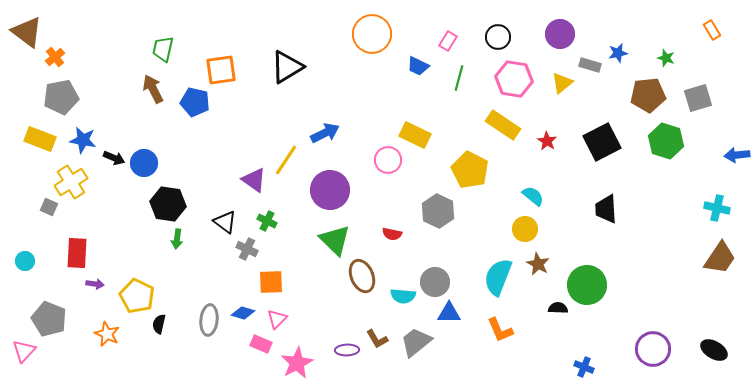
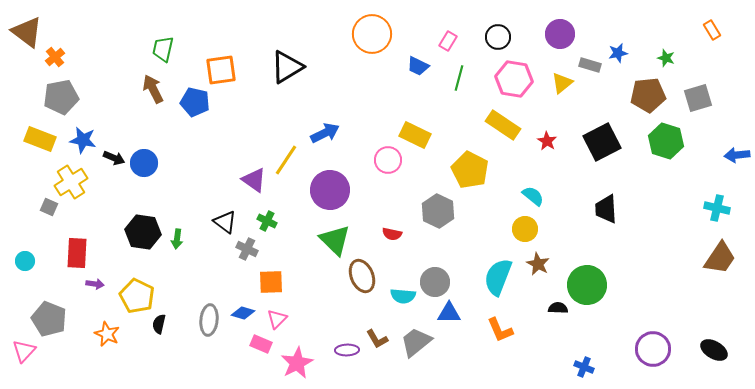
black hexagon at (168, 204): moved 25 px left, 28 px down
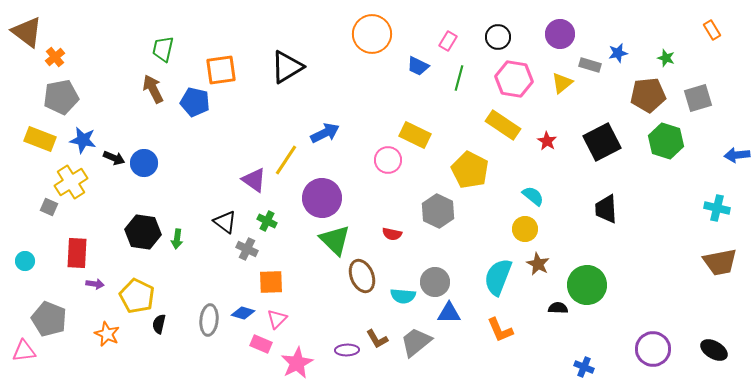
purple circle at (330, 190): moved 8 px left, 8 px down
brown trapezoid at (720, 258): moved 4 px down; rotated 45 degrees clockwise
pink triangle at (24, 351): rotated 40 degrees clockwise
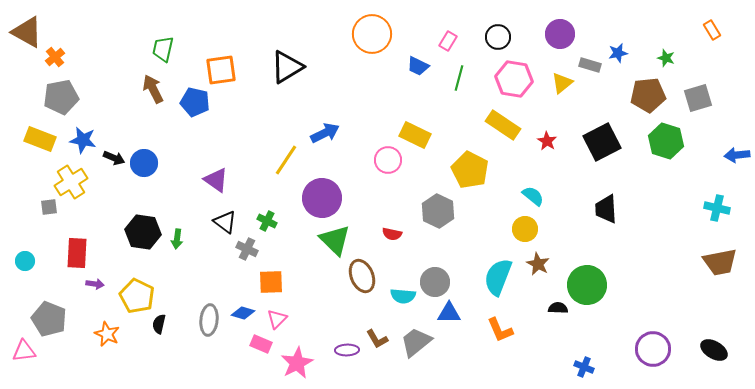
brown triangle at (27, 32): rotated 8 degrees counterclockwise
purple triangle at (254, 180): moved 38 px left
gray square at (49, 207): rotated 30 degrees counterclockwise
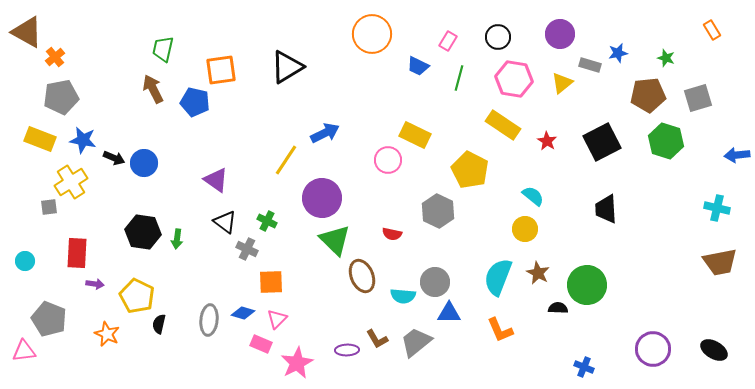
brown star at (538, 264): moved 9 px down
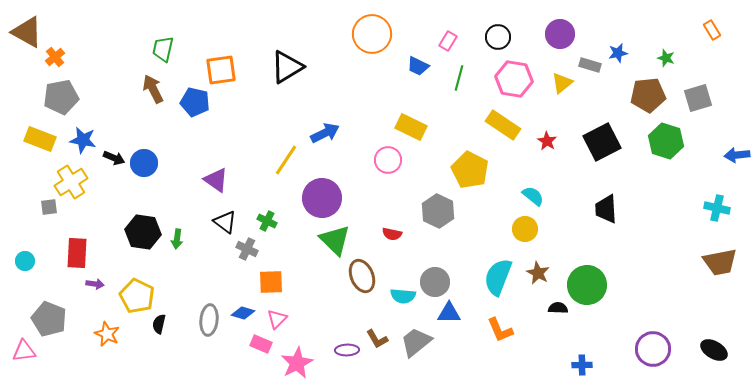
yellow rectangle at (415, 135): moved 4 px left, 8 px up
blue cross at (584, 367): moved 2 px left, 2 px up; rotated 24 degrees counterclockwise
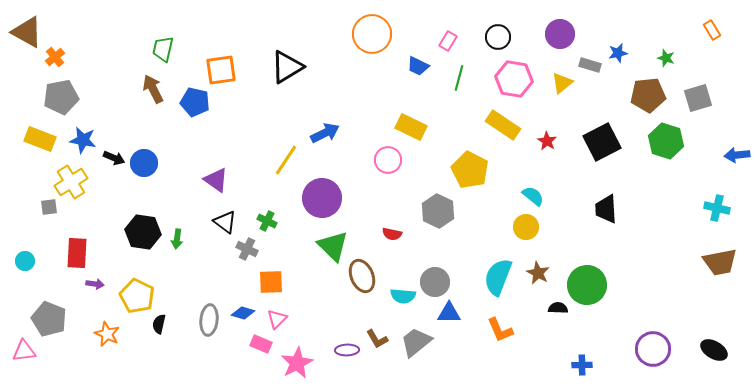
yellow circle at (525, 229): moved 1 px right, 2 px up
green triangle at (335, 240): moved 2 px left, 6 px down
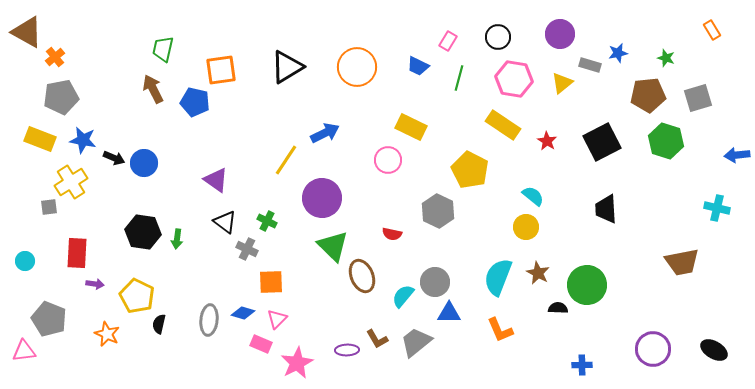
orange circle at (372, 34): moved 15 px left, 33 px down
brown trapezoid at (720, 262): moved 38 px left
cyan semicircle at (403, 296): rotated 125 degrees clockwise
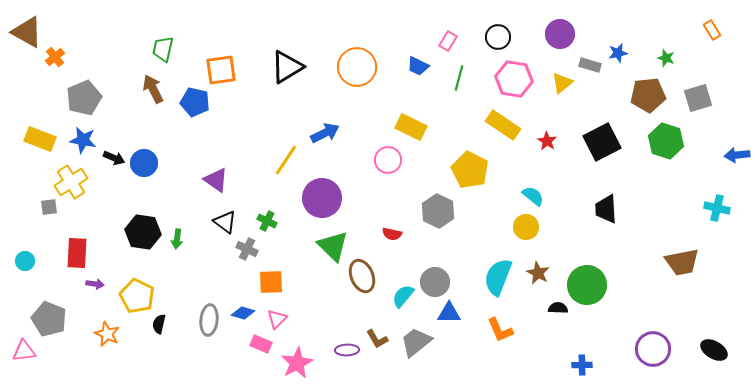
gray pentagon at (61, 97): moved 23 px right, 1 px down; rotated 12 degrees counterclockwise
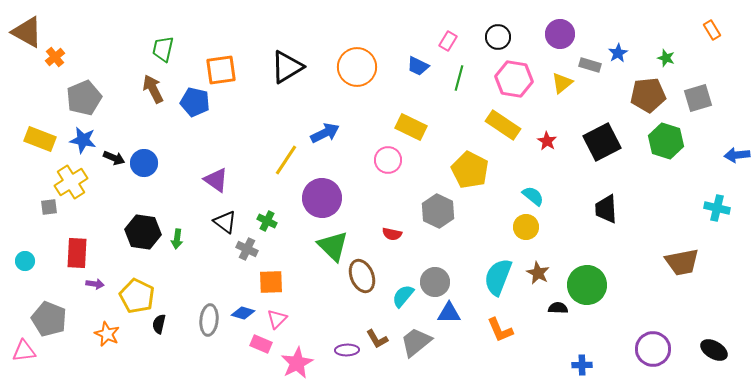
blue star at (618, 53): rotated 18 degrees counterclockwise
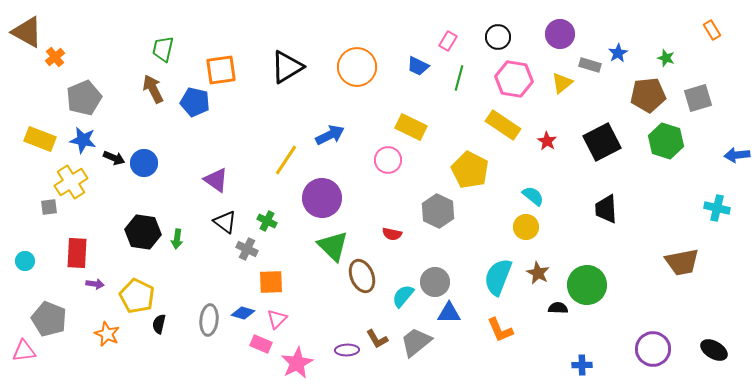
blue arrow at (325, 133): moved 5 px right, 2 px down
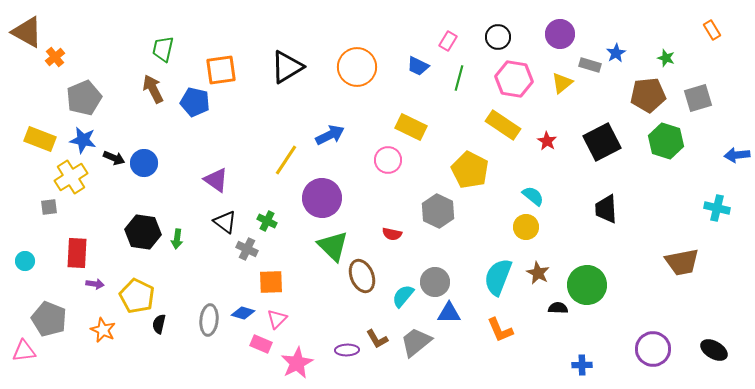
blue star at (618, 53): moved 2 px left
yellow cross at (71, 182): moved 5 px up
orange star at (107, 334): moved 4 px left, 4 px up
